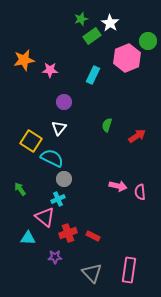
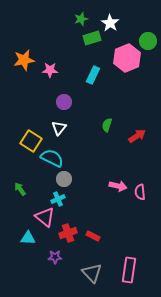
green rectangle: moved 2 px down; rotated 18 degrees clockwise
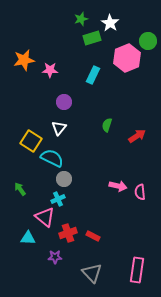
pink rectangle: moved 8 px right
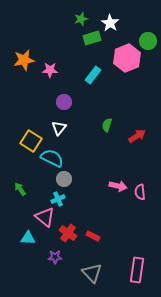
cyan rectangle: rotated 12 degrees clockwise
red cross: rotated 36 degrees counterclockwise
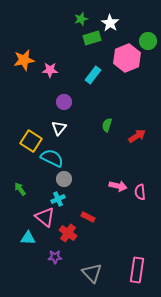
red rectangle: moved 5 px left, 19 px up
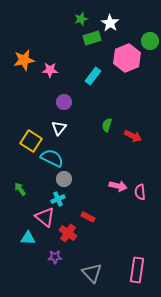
green circle: moved 2 px right
cyan rectangle: moved 1 px down
red arrow: moved 4 px left; rotated 60 degrees clockwise
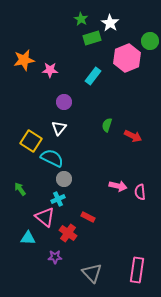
green star: rotated 24 degrees counterclockwise
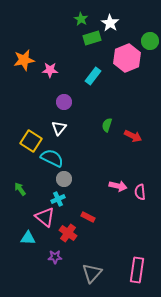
gray triangle: rotated 25 degrees clockwise
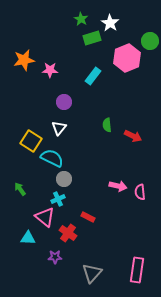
green semicircle: rotated 24 degrees counterclockwise
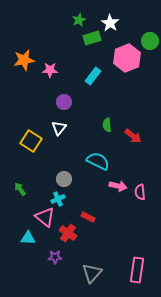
green star: moved 2 px left, 1 px down; rotated 16 degrees clockwise
red arrow: rotated 12 degrees clockwise
cyan semicircle: moved 46 px right, 3 px down
